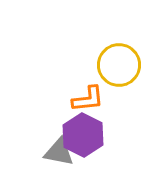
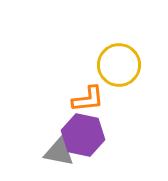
purple hexagon: rotated 15 degrees counterclockwise
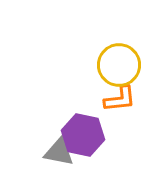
orange L-shape: moved 32 px right
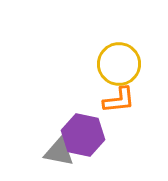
yellow circle: moved 1 px up
orange L-shape: moved 1 px left, 1 px down
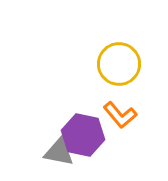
orange L-shape: moved 1 px right, 15 px down; rotated 56 degrees clockwise
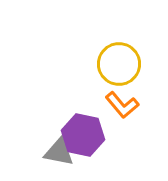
orange L-shape: moved 2 px right, 10 px up
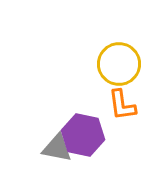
orange L-shape: rotated 32 degrees clockwise
gray triangle: moved 2 px left, 4 px up
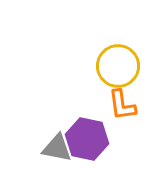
yellow circle: moved 1 px left, 2 px down
purple hexagon: moved 4 px right, 4 px down
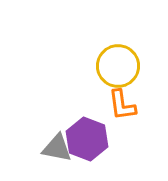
purple hexagon: rotated 9 degrees clockwise
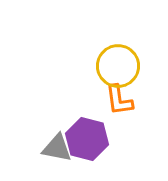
orange L-shape: moved 3 px left, 5 px up
purple hexagon: rotated 6 degrees counterclockwise
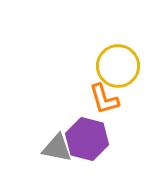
orange L-shape: moved 15 px left, 1 px up; rotated 8 degrees counterclockwise
